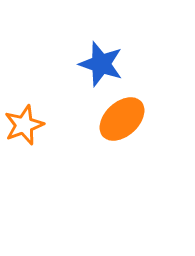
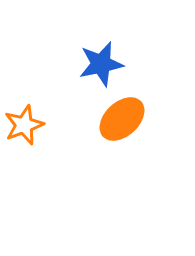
blue star: rotated 30 degrees counterclockwise
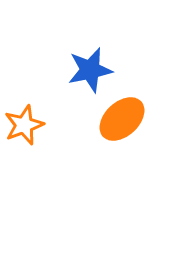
blue star: moved 11 px left, 6 px down
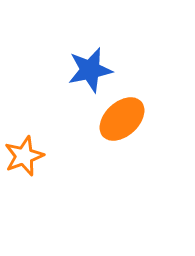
orange star: moved 31 px down
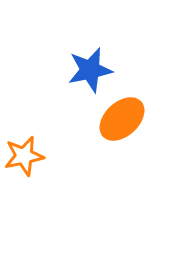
orange star: rotated 9 degrees clockwise
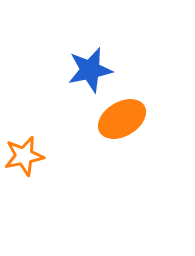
orange ellipse: rotated 12 degrees clockwise
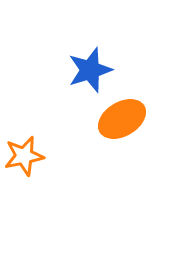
blue star: rotated 6 degrees counterclockwise
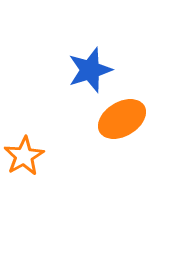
orange star: rotated 18 degrees counterclockwise
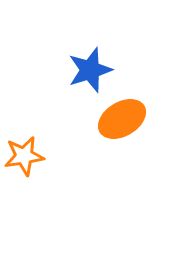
orange star: rotated 21 degrees clockwise
